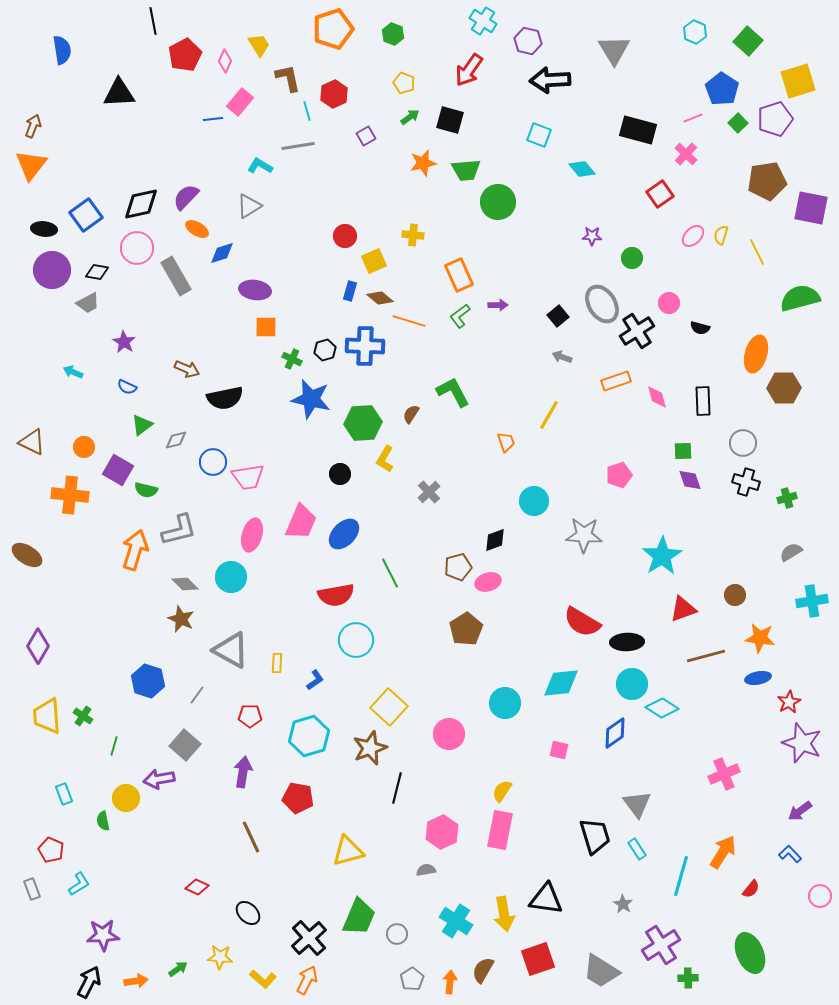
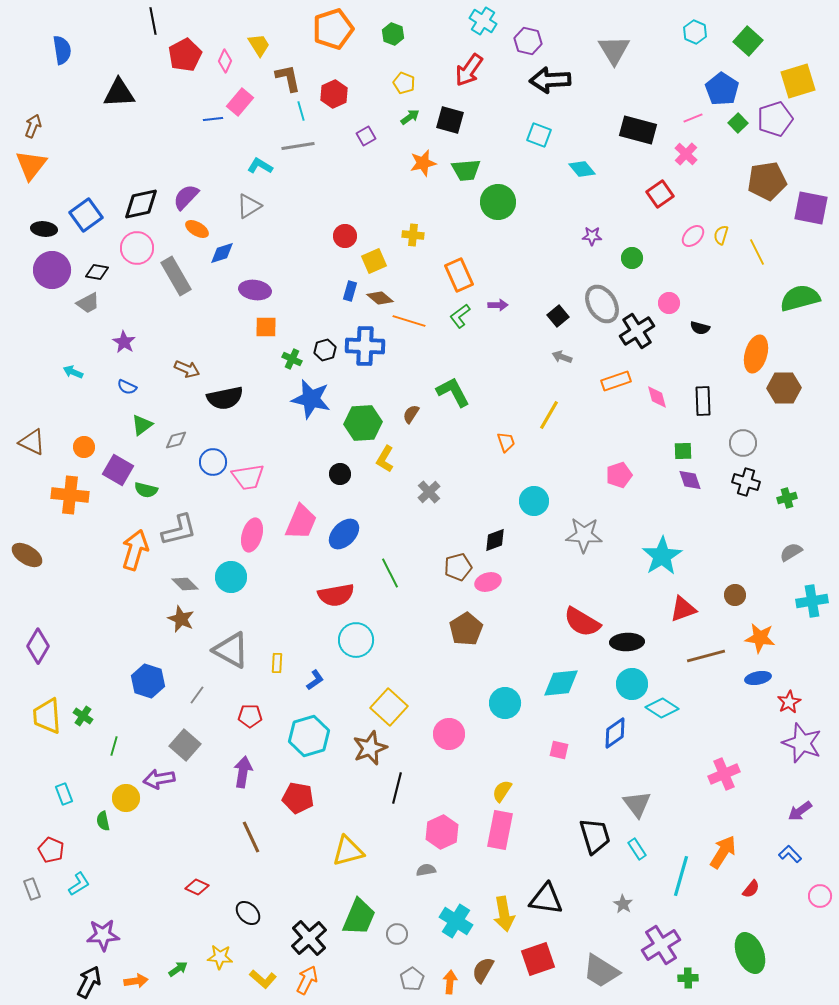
cyan line at (307, 111): moved 6 px left
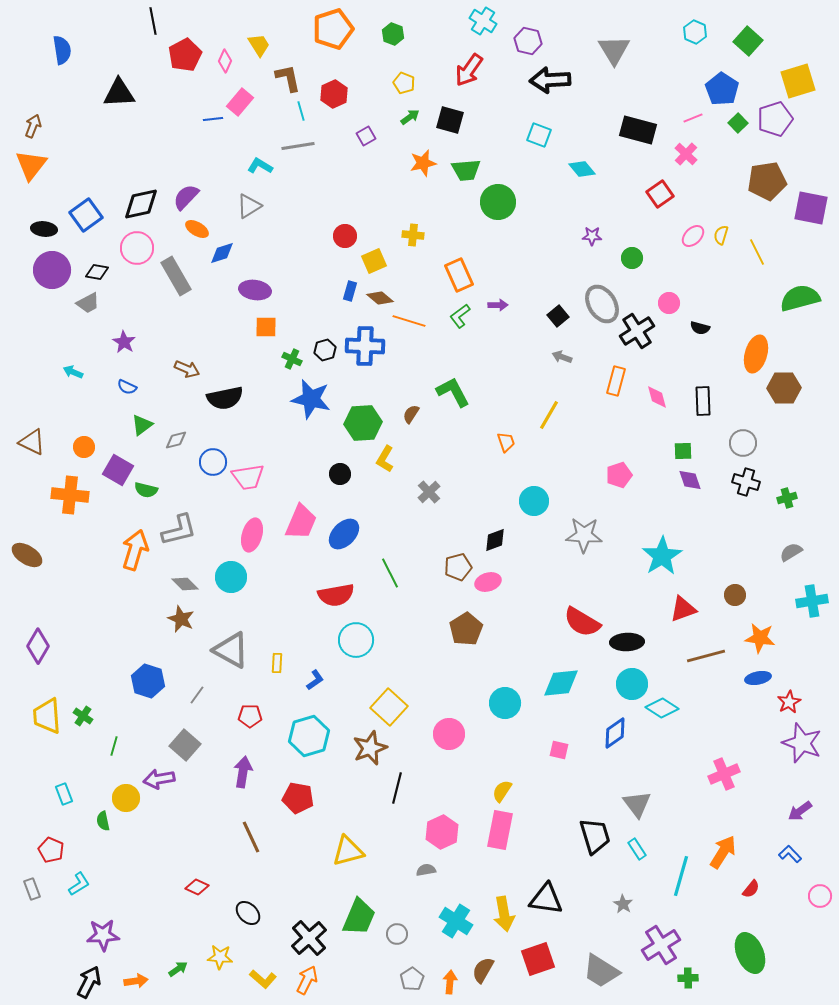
orange rectangle at (616, 381): rotated 56 degrees counterclockwise
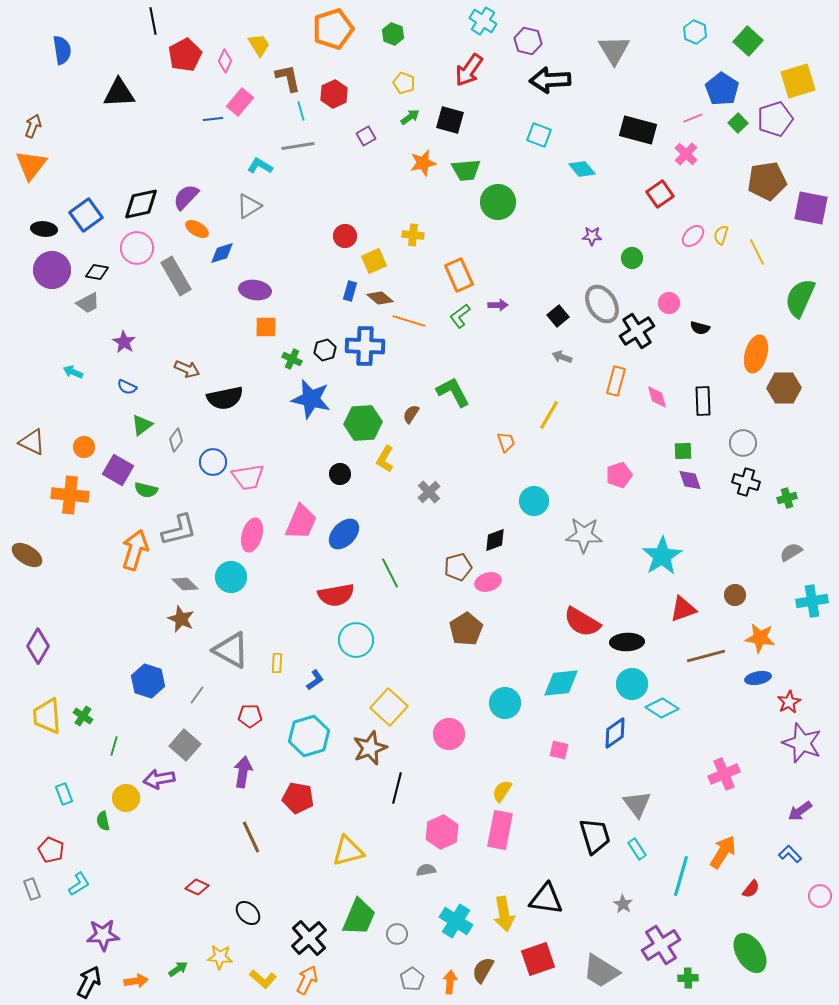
green semicircle at (800, 298): rotated 51 degrees counterclockwise
gray diamond at (176, 440): rotated 40 degrees counterclockwise
green ellipse at (750, 953): rotated 9 degrees counterclockwise
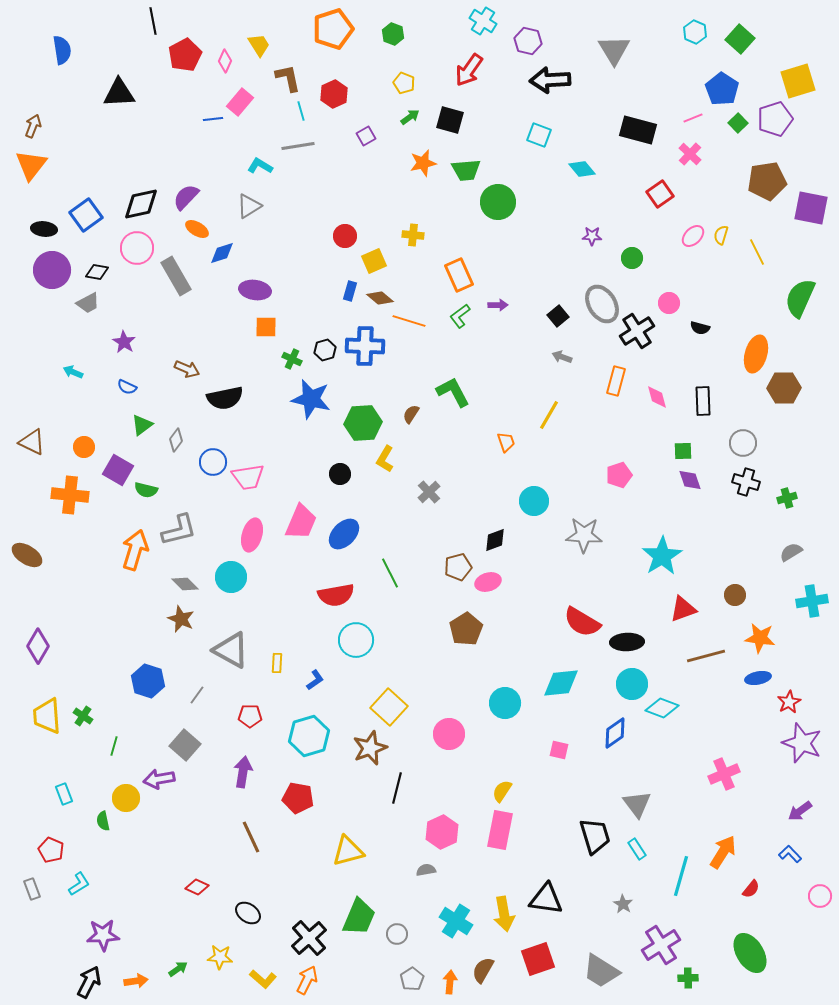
green square at (748, 41): moved 8 px left, 2 px up
pink cross at (686, 154): moved 4 px right
cyan diamond at (662, 708): rotated 12 degrees counterclockwise
black ellipse at (248, 913): rotated 10 degrees counterclockwise
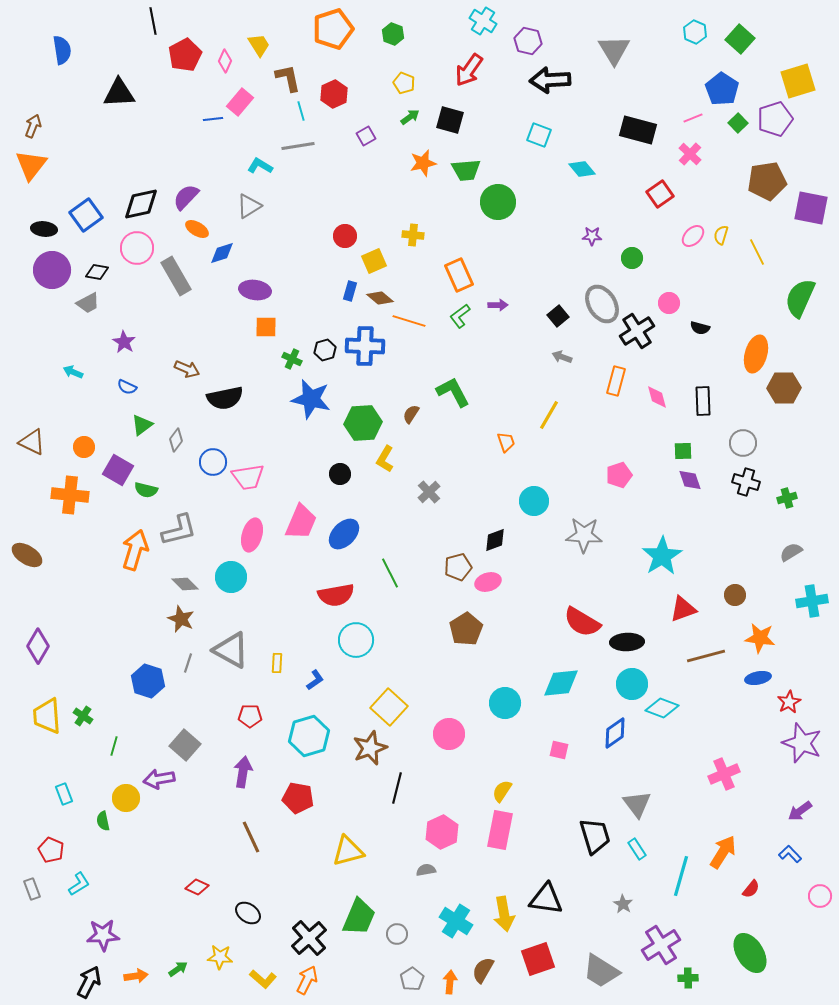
gray line at (197, 695): moved 9 px left, 32 px up; rotated 18 degrees counterclockwise
orange arrow at (136, 981): moved 5 px up
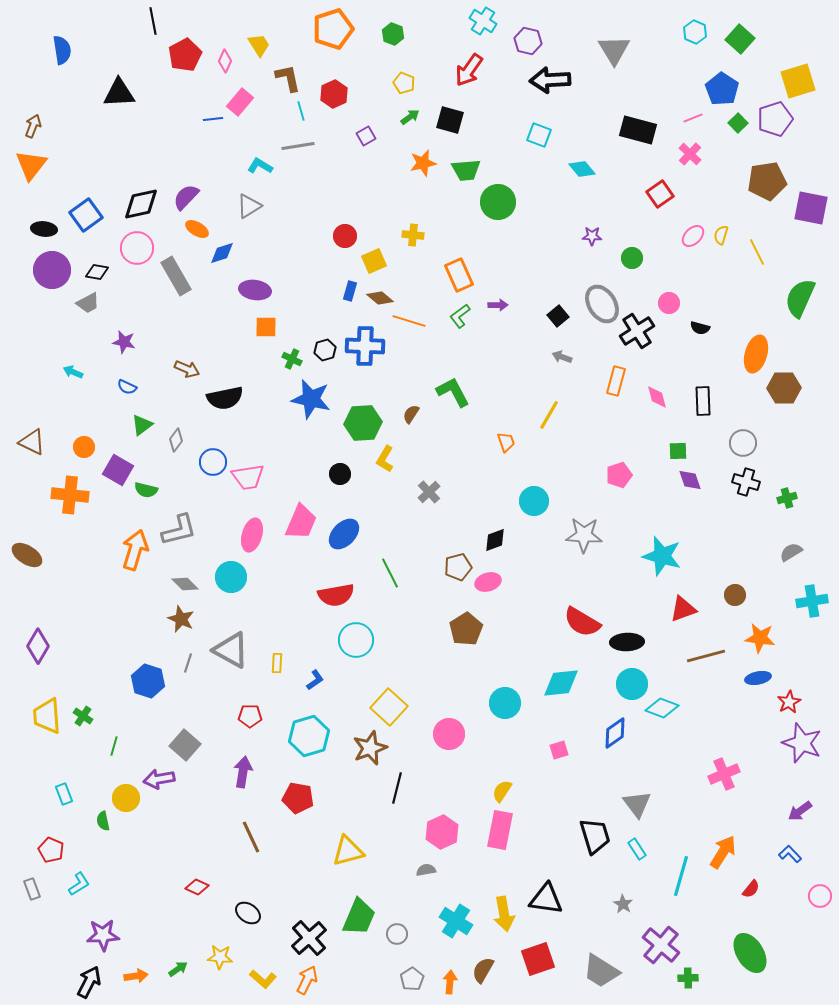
purple star at (124, 342): rotated 20 degrees counterclockwise
green square at (683, 451): moved 5 px left
cyan star at (662, 556): rotated 24 degrees counterclockwise
pink square at (559, 750): rotated 30 degrees counterclockwise
purple cross at (661, 945): rotated 18 degrees counterclockwise
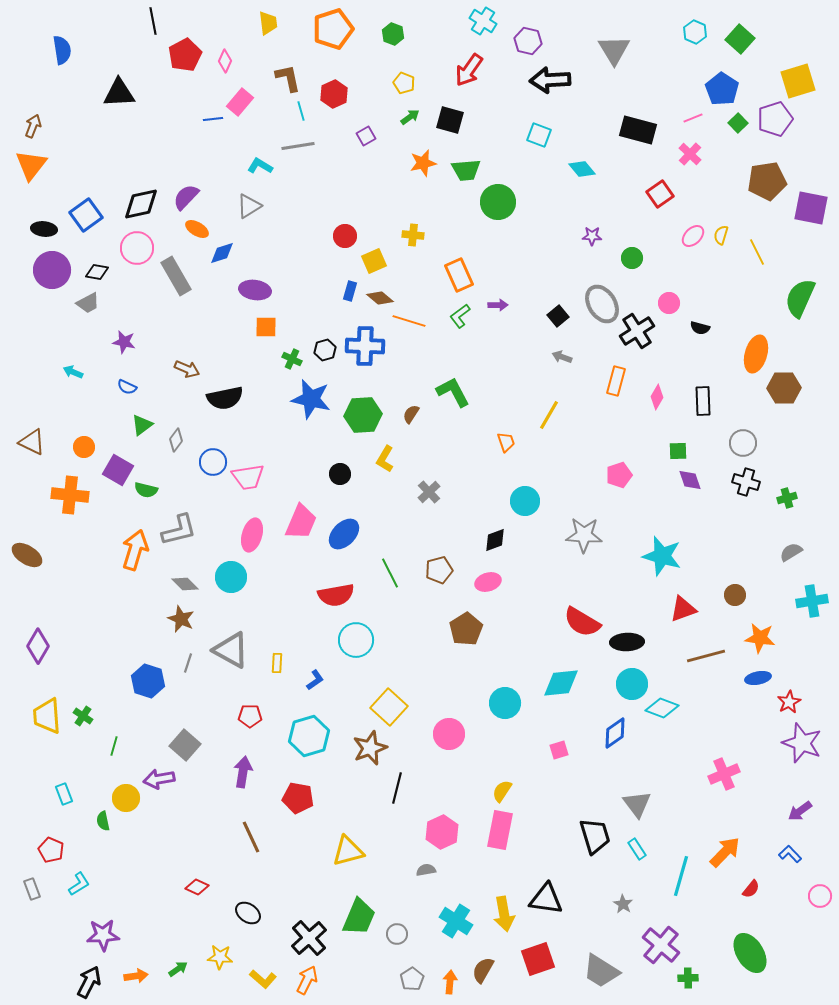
yellow trapezoid at (259, 45): moved 9 px right, 22 px up; rotated 25 degrees clockwise
pink diamond at (657, 397): rotated 45 degrees clockwise
green hexagon at (363, 423): moved 8 px up
cyan circle at (534, 501): moved 9 px left
brown pentagon at (458, 567): moved 19 px left, 3 px down
orange arrow at (723, 852): moved 2 px right; rotated 12 degrees clockwise
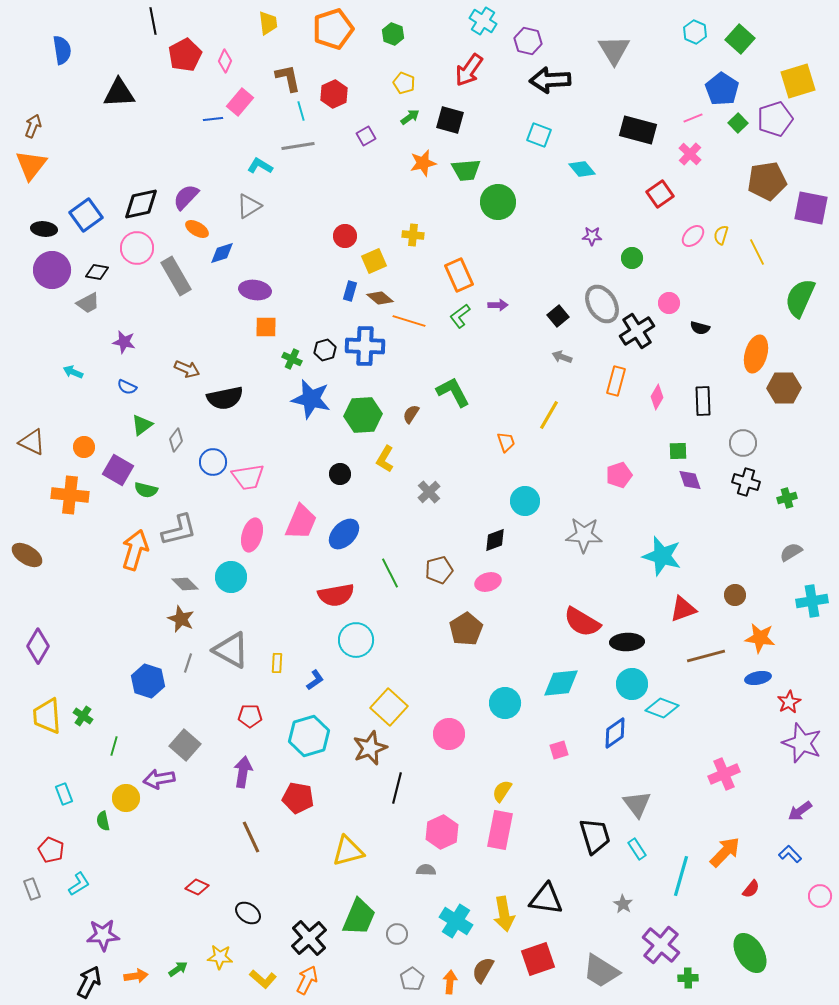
gray semicircle at (426, 870): rotated 12 degrees clockwise
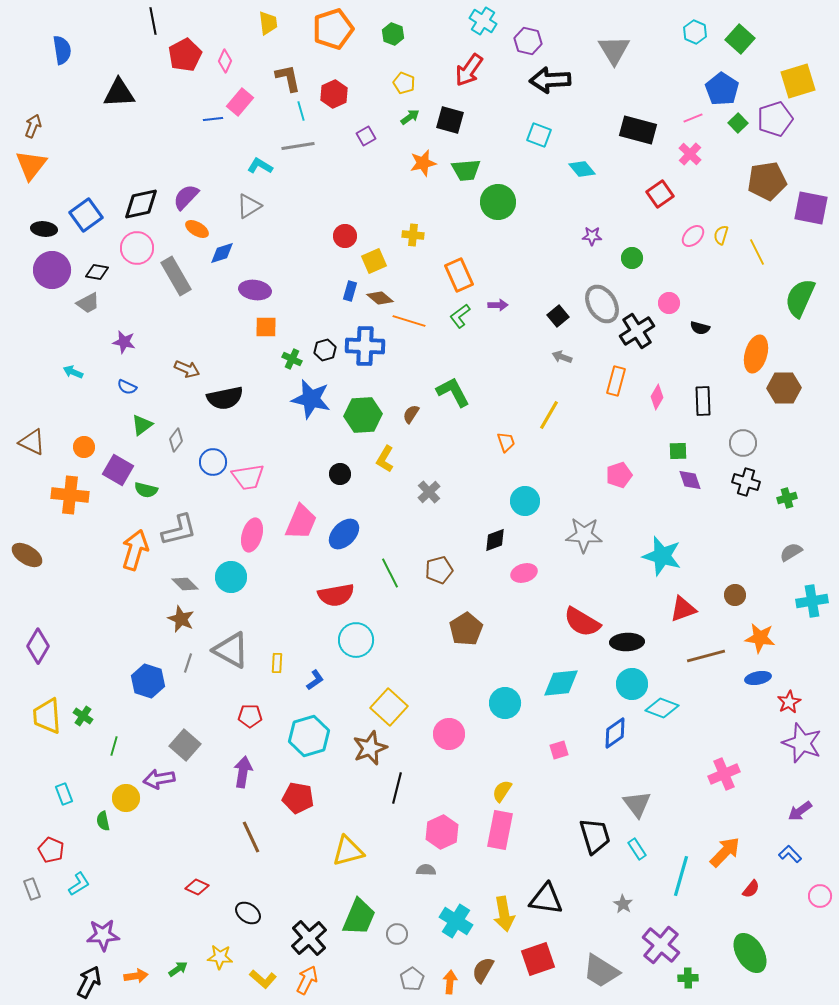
pink ellipse at (488, 582): moved 36 px right, 9 px up
